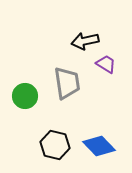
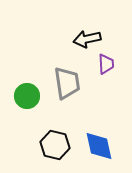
black arrow: moved 2 px right, 2 px up
purple trapezoid: rotated 55 degrees clockwise
green circle: moved 2 px right
blue diamond: rotated 32 degrees clockwise
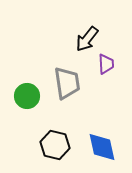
black arrow: rotated 40 degrees counterclockwise
blue diamond: moved 3 px right, 1 px down
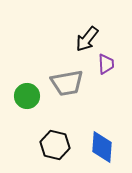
gray trapezoid: rotated 88 degrees clockwise
blue diamond: rotated 16 degrees clockwise
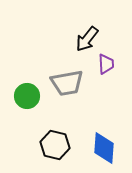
blue diamond: moved 2 px right, 1 px down
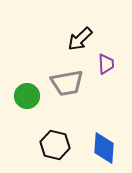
black arrow: moved 7 px left; rotated 8 degrees clockwise
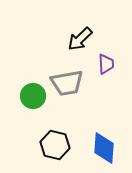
green circle: moved 6 px right
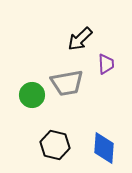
green circle: moved 1 px left, 1 px up
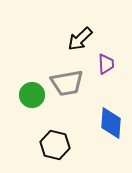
blue diamond: moved 7 px right, 25 px up
